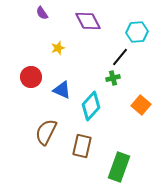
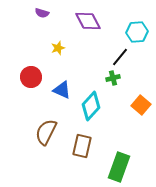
purple semicircle: rotated 40 degrees counterclockwise
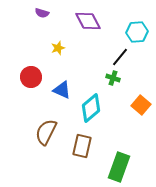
green cross: rotated 32 degrees clockwise
cyan diamond: moved 2 px down; rotated 8 degrees clockwise
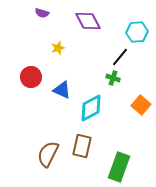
cyan diamond: rotated 12 degrees clockwise
brown semicircle: moved 2 px right, 22 px down
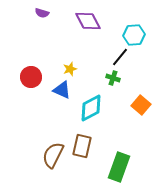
cyan hexagon: moved 3 px left, 3 px down
yellow star: moved 12 px right, 21 px down
brown semicircle: moved 5 px right, 1 px down
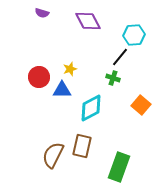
red circle: moved 8 px right
blue triangle: rotated 24 degrees counterclockwise
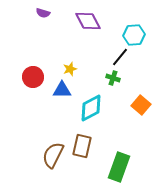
purple semicircle: moved 1 px right
red circle: moved 6 px left
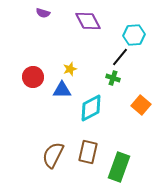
brown rectangle: moved 6 px right, 6 px down
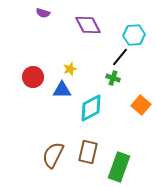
purple diamond: moved 4 px down
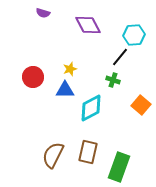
green cross: moved 2 px down
blue triangle: moved 3 px right
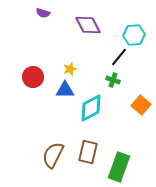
black line: moved 1 px left
